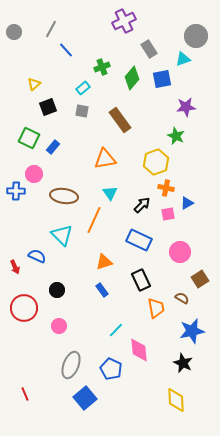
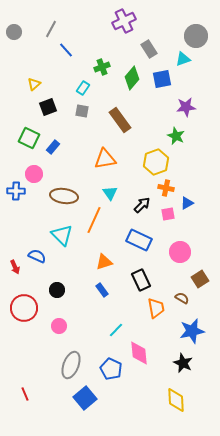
cyan rectangle at (83, 88): rotated 16 degrees counterclockwise
pink diamond at (139, 350): moved 3 px down
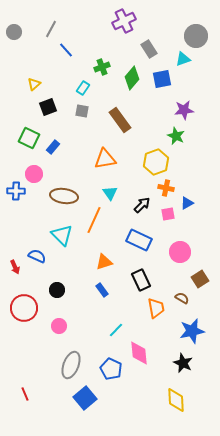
purple star at (186, 107): moved 2 px left, 3 px down
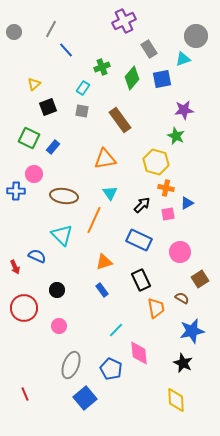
yellow hexagon at (156, 162): rotated 25 degrees counterclockwise
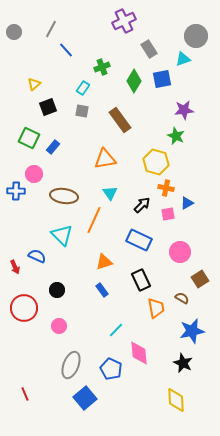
green diamond at (132, 78): moved 2 px right, 3 px down; rotated 10 degrees counterclockwise
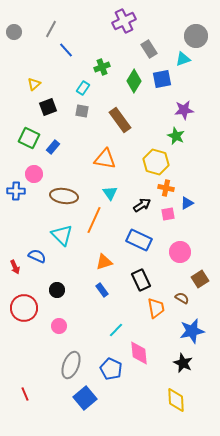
orange triangle at (105, 159): rotated 20 degrees clockwise
black arrow at (142, 205): rotated 12 degrees clockwise
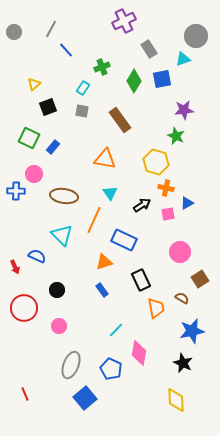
blue rectangle at (139, 240): moved 15 px left
pink diamond at (139, 353): rotated 15 degrees clockwise
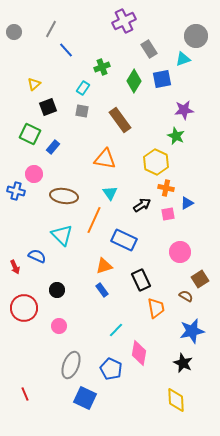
green square at (29, 138): moved 1 px right, 4 px up
yellow hexagon at (156, 162): rotated 10 degrees clockwise
blue cross at (16, 191): rotated 12 degrees clockwise
orange triangle at (104, 262): moved 4 px down
brown semicircle at (182, 298): moved 4 px right, 2 px up
blue square at (85, 398): rotated 25 degrees counterclockwise
